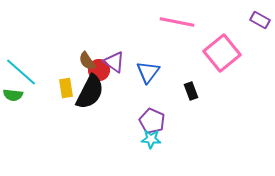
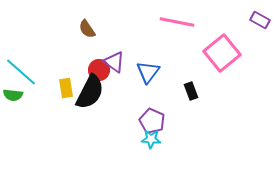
brown semicircle: moved 32 px up
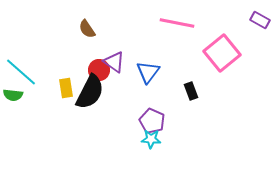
pink line: moved 1 px down
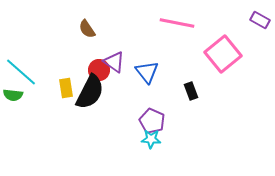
pink square: moved 1 px right, 1 px down
blue triangle: moved 1 px left; rotated 15 degrees counterclockwise
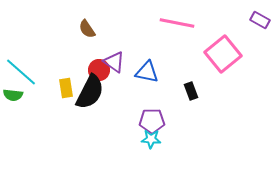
blue triangle: rotated 40 degrees counterclockwise
purple pentagon: rotated 25 degrees counterclockwise
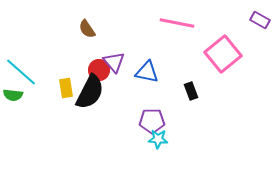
purple triangle: rotated 15 degrees clockwise
cyan star: moved 7 px right
